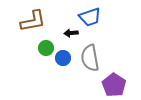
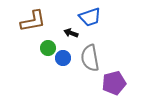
black arrow: rotated 24 degrees clockwise
green circle: moved 2 px right
purple pentagon: moved 2 px up; rotated 25 degrees clockwise
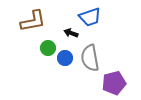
blue circle: moved 2 px right
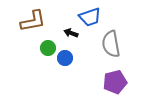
gray semicircle: moved 21 px right, 14 px up
purple pentagon: moved 1 px right, 1 px up
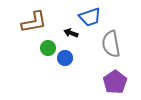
brown L-shape: moved 1 px right, 1 px down
purple pentagon: rotated 20 degrees counterclockwise
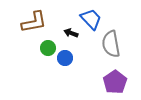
blue trapezoid: moved 1 px right, 2 px down; rotated 115 degrees counterclockwise
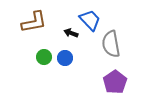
blue trapezoid: moved 1 px left, 1 px down
green circle: moved 4 px left, 9 px down
